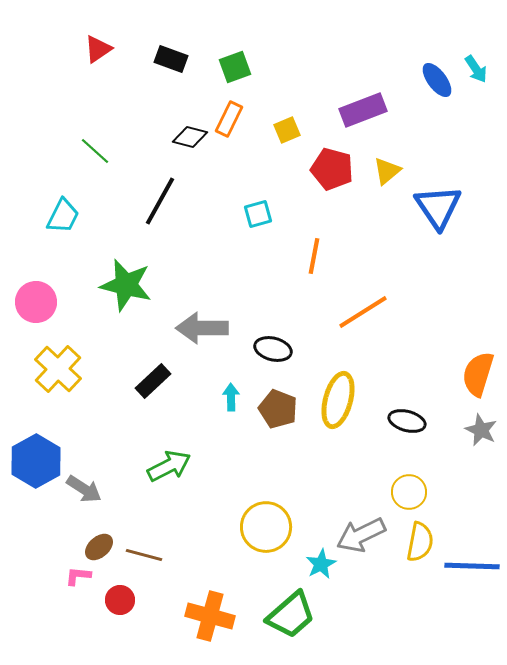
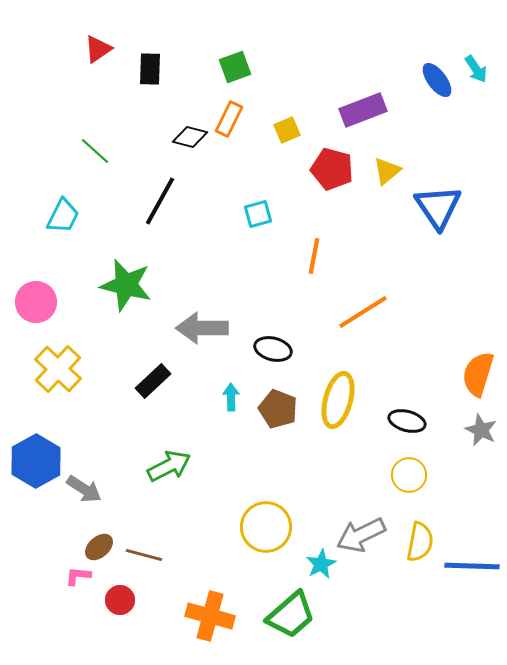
black rectangle at (171, 59): moved 21 px left, 10 px down; rotated 72 degrees clockwise
yellow circle at (409, 492): moved 17 px up
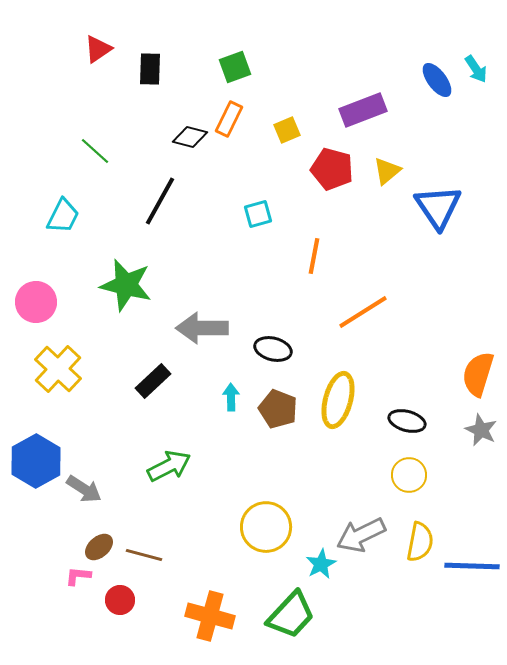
green trapezoid at (291, 615): rotated 6 degrees counterclockwise
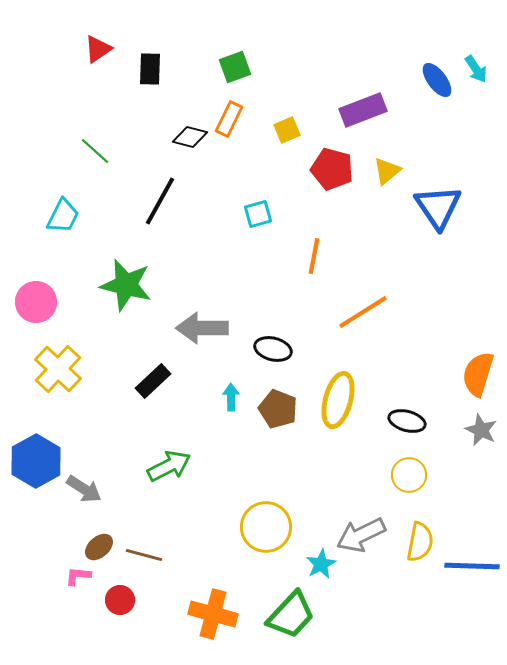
orange cross at (210, 616): moved 3 px right, 2 px up
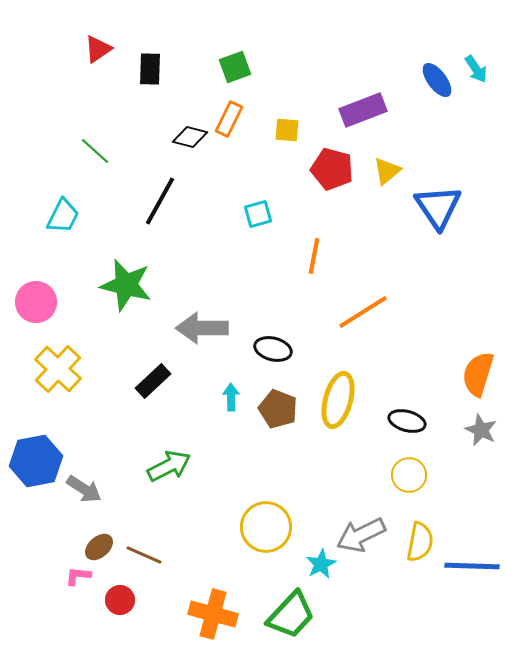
yellow square at (287, 130): rotated 28 degrees clockwise
blue hexagon at (36, 461): rotated 18 degrees clockwise
brown line at (144, 555): rotated 9 degrees clockwise
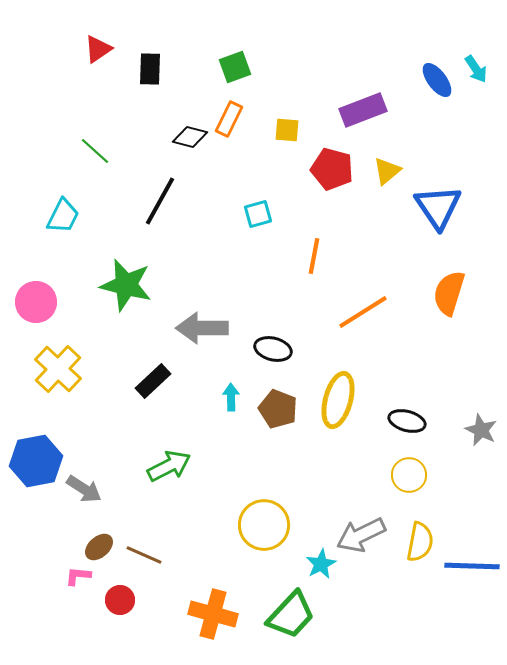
orange semicircle at (478, 374): moved 29 px left, 81 px up
yellow circle at (266, 527): moved 2 px left, 2 px up
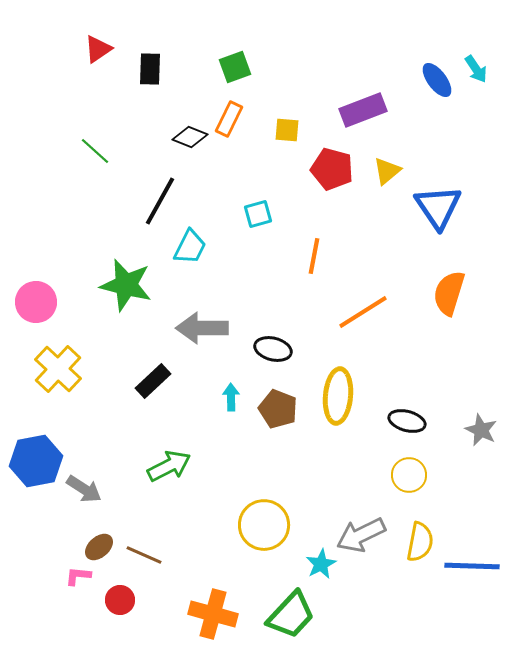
black diamond at (190, 137): rotated 8 degrees clockwise
cyan trapezoid at (63, 216): moved 127 px right, 31 px down
yellow ellipse at (338, 400): moved 4 px up; rotated 10 degrees counterclockwise
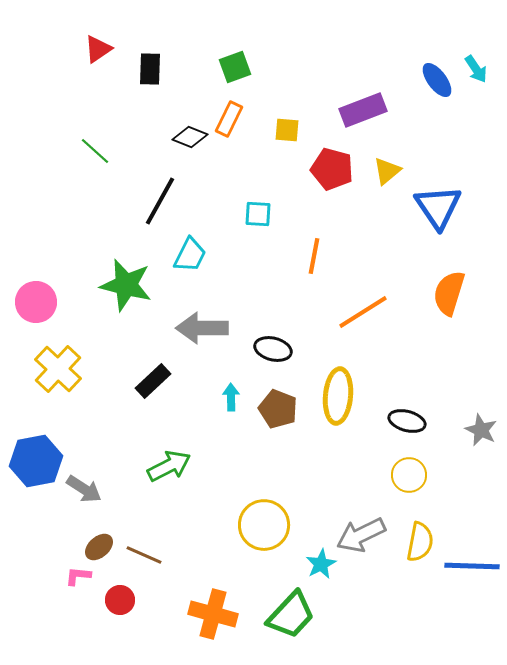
cyan square at (258, 214): rotated 20 degrees clockwise
cyan trapezoid at (190, 247): moved 8 px down
